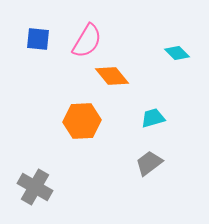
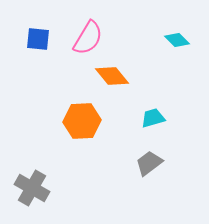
pink semicircle: moved 1 px right, 3 px up
cyan diamond: moved 13 px up
gray cross: moved 3 px left, 1 px down
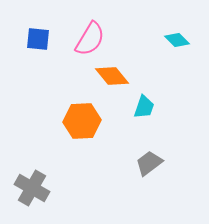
pink semicircle: moved 2 px right, 1 px down
cyan trapezoid: moved 9 px left, 11 px up; rotated 125 degrees clockwise
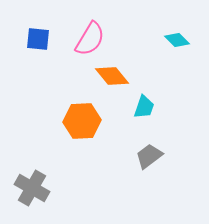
gray trapezoid: moved 7 px up
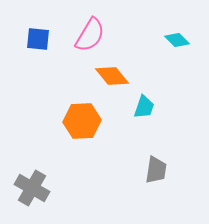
pink semicircle: moved 4 px up
gray trapezoid: moved 7 px right, 14 px down; rotated 136 degrees clockwise
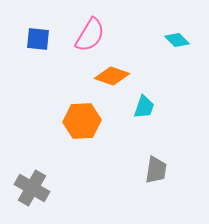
orange diamond: rotated 32 degrees counterclockwise
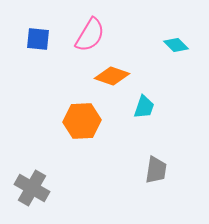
cyan diamond: moved 1 px left, 5 px down
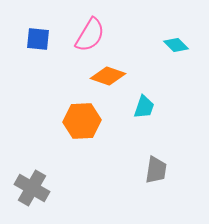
orange diamond: moved 4 px left
